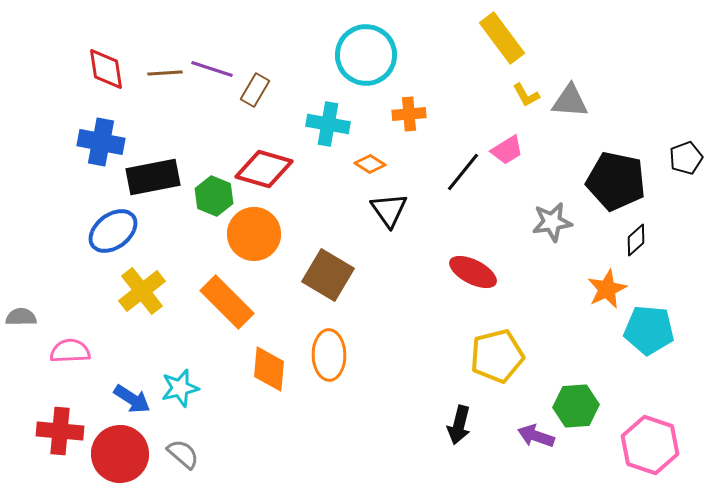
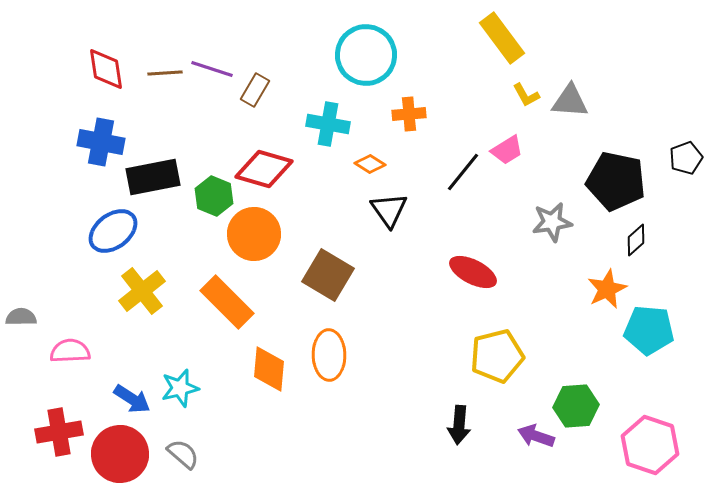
black arrow at (459, 425): rotated 9 degrees counterclockwise
red cross at (60, 431): moved 1 px left, 1 px down; rotated 15 degrees counterclockwise
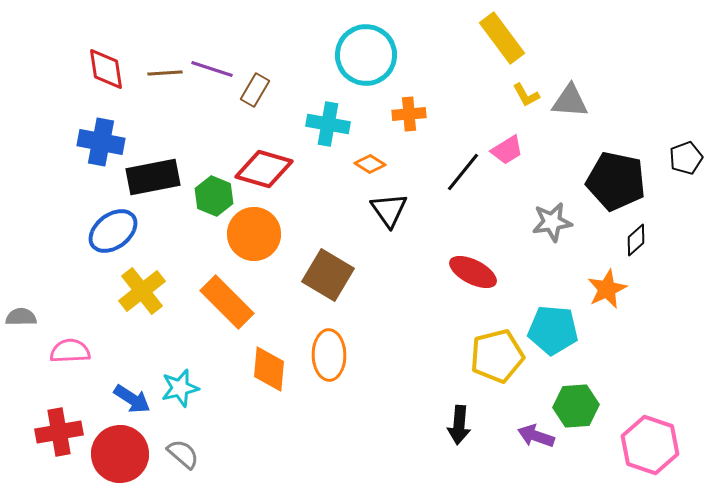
cyan pentagon at (649, 330): moved 96 px left
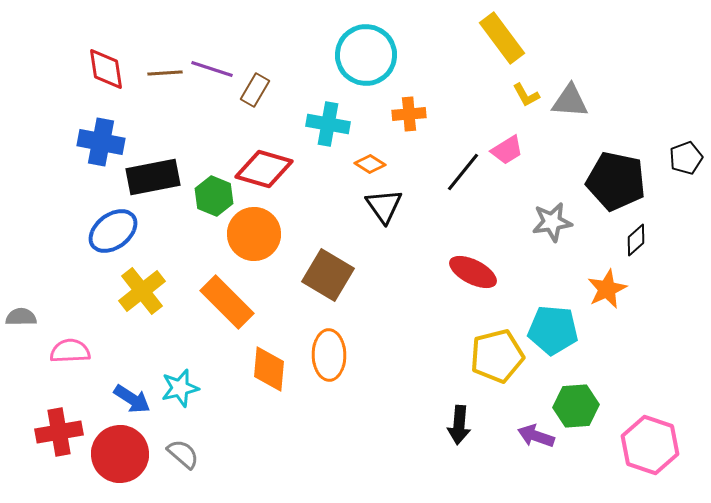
black triangle at (389, 210): moved 5 px left, 4 px up
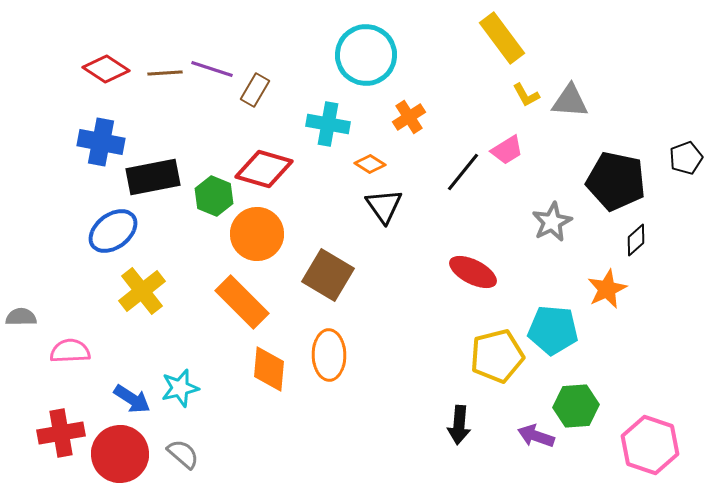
red diamond at (106, 69): rotated 48 degrees counterclockwise
orange cross at (409, 114): moved 3 px down; rotated 28 degrees counterclockwise
gray star at (552, 222): rotated 18 degrees counterclockwise
orange circle at (254, 234): moved 3 px right
orange rectangle at (227, 302): moved 15 px right
red cross at (59, 432): moved 2 px right, 1 px down
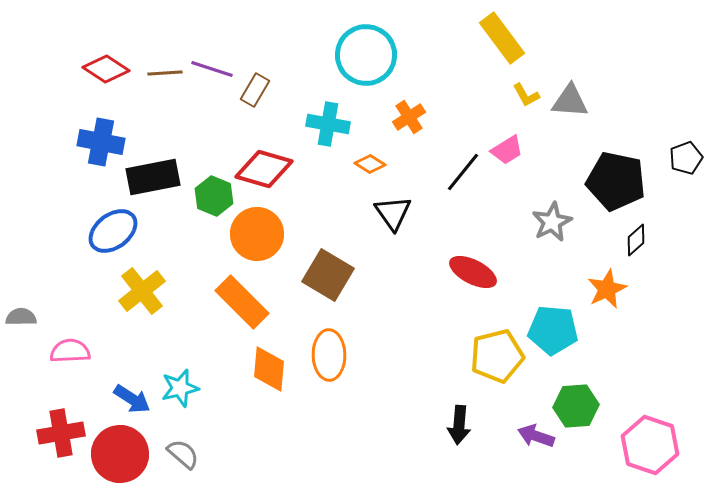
black triangle at (384, 206): moved 9 px right, 7 px down
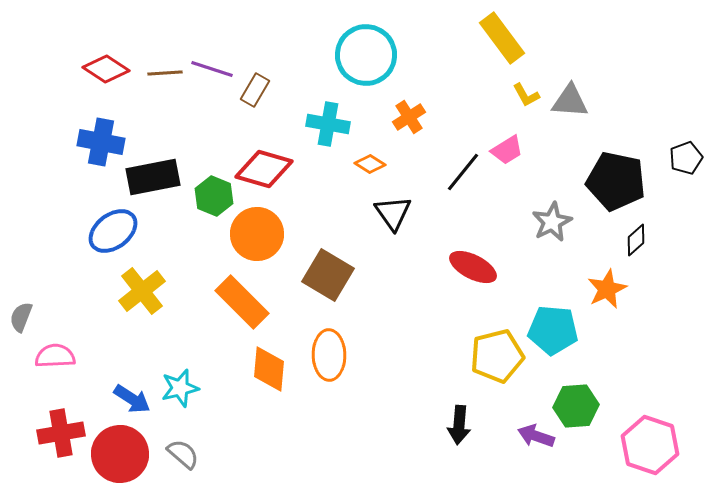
red ellipse at (473, 272): moved 5 px up
gray semicircle at (21, 317): rotated 68 degrees counterclockwise
pink semicircle at (70, 351): moved 15 px left, 5 px down
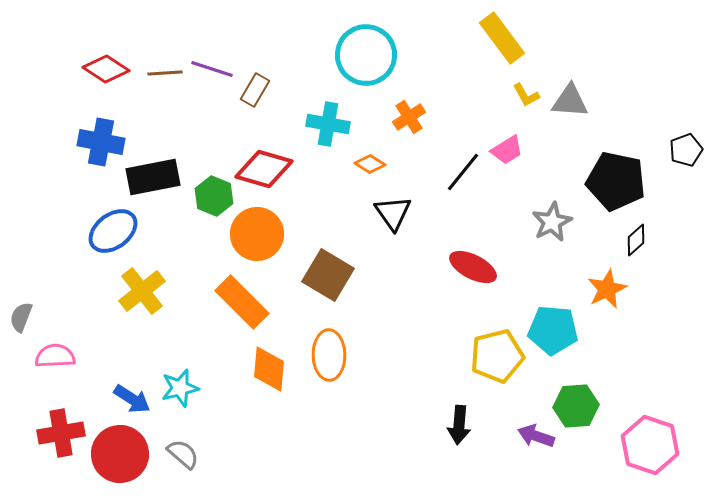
black pentagon at (686, 158): moved 8 px up
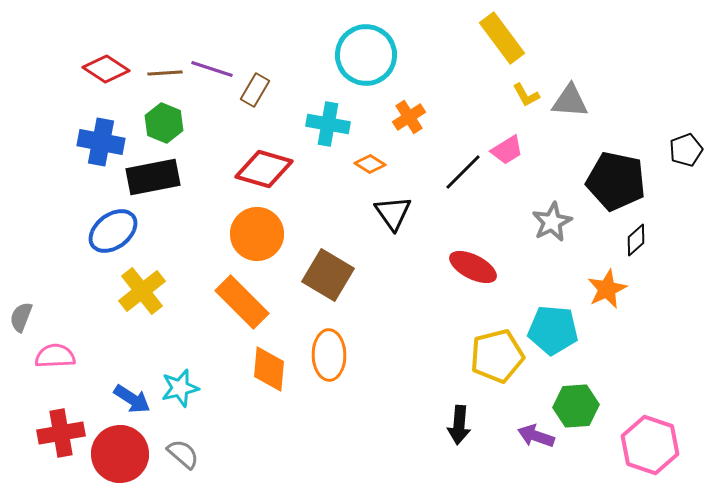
black line at (463, 172): rotated 6 degrees clockwise
green hexagon at (214, 196): moved 50 px left, 73 px up
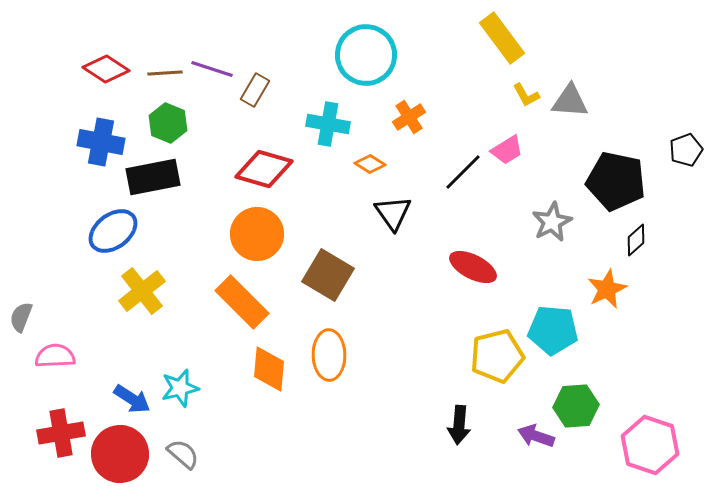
green hexagon at (164, 123): moved 4 px right
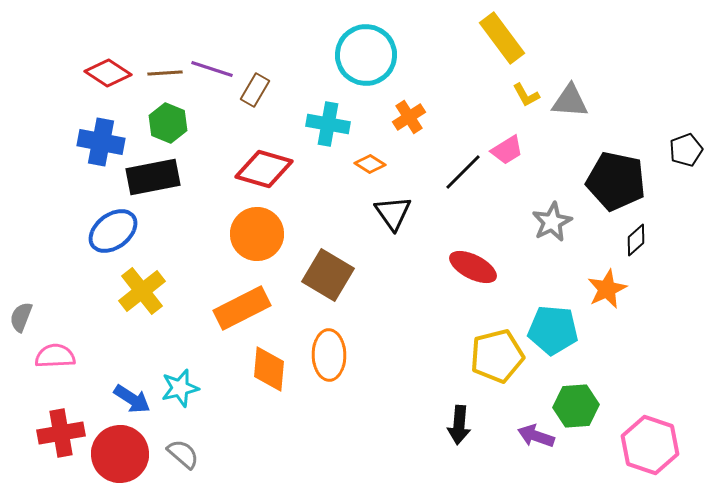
red diamond at (106, 69): moved 2 px right, 4 px down
orange rectangle at (242, 302): moved 6 px down; rotated 72 degrees counterclockwise
